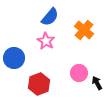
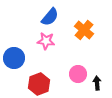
pink star: rotated 24 degrees counterclockwise
pink circle: moved 1 px left, 1 px down
black arrow: rotated 24 degrees clockwise
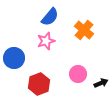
pink star: rotated 24 degrees counterclockwise
black arrow: moved 4 px right; rotated 72 degrees clockwise
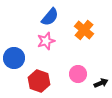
red hexagon: moved 3 px up; rotated 20 degrees counterclockwise
